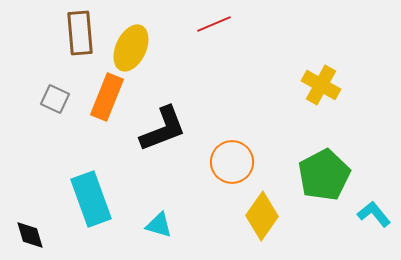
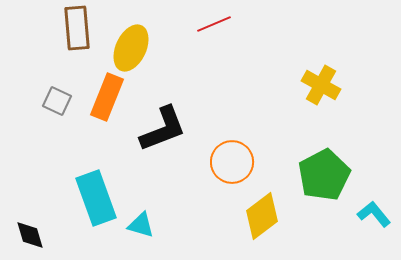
brown rectangle: moved 3 px left, 5 px up
gray square: moved 2 px right, 2 px down
cyan rectangle: moved 5 px right, 1 px up
yellow diamond: rotated 18 degrees clockwise
cyan triangle: moved 18 px left
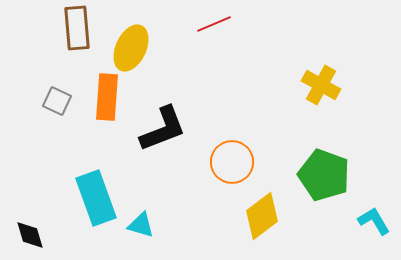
orange rectangle: rotated 18 degrees counterclockwise
green pentagon: rotated 24 degrees counterclockwise
cyan L-shape: moved 7 px down; rotated 8 degrees clockwise
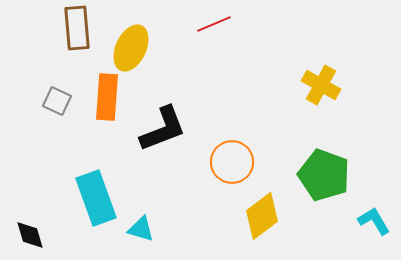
cyan triangle: moved 4 px down
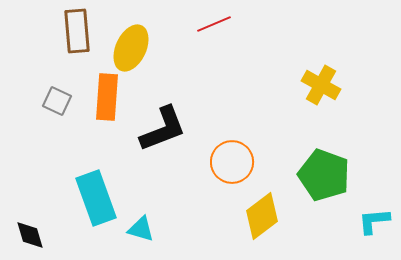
brown rectangle: moved 3 px down
cyan L-shape: rotated 64 degrees counterclockwise
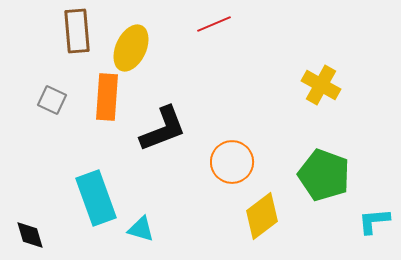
gray square: moved 5 px left, 1 px up
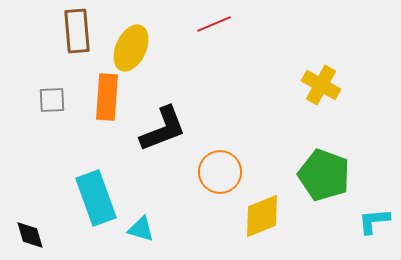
gray square: rotated 28 degrees counterclockwise
orange circle: moved 12 px left, 10 px down
yellow diamond: rotated 15 degrees clockwise
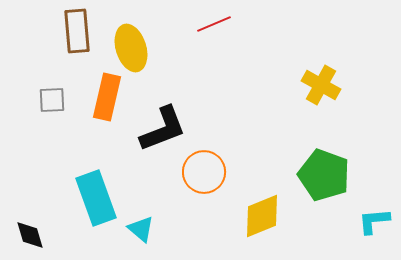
yellow ellipse: rotated 42 degrees counterclockwise
orange rectangle: rotated 9 degrees clockwise
orange circle: moved 16 px left
cyan triangle: rotated 24 degrees clockwise
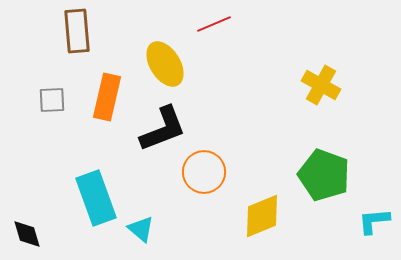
yellow ellipse: moved 34 px right, 16 px down; rotated 15 degrees counterclockwise
black diamond: moved 3 px left, 1 px up
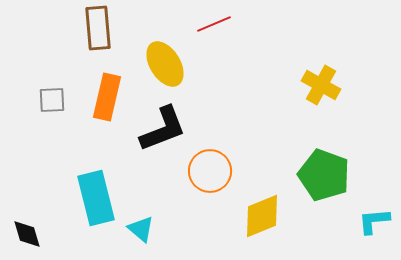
brown rectangle: moved 21 px right, 3 px up
orange circle: moved 6 px right, 1 px up
cyan rectangle: rotated 6 degrees clockwise
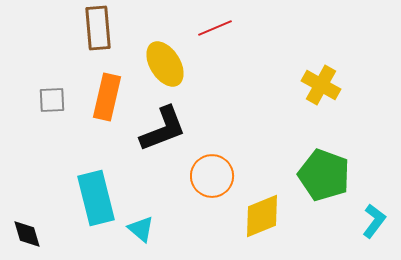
red line: moved 1 px right, 4 px down
orange circle: moved 2 px right, 5 px down
cyan L-shape: rotated 132 degrees clockwise
